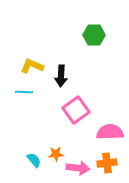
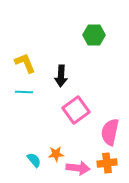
yellow L-shape: moved 7 px left, 3 px up; rotated 45 degrees clockwise
pink semicircle: rotated 76 degrees counterclockwise
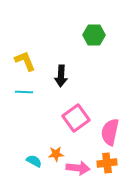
yellow L-shape: moved 2 px up
pink square: moved 8 px down
cyan semicircle: moved 1 px down; rotated 21 degrees counterclockwise
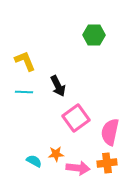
black arrow: moved 3 px left, 10 px down; rotated 30 degrees counterclockwise
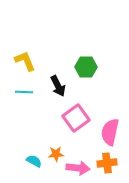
green hexagon: moved 8 px left, 32 px down
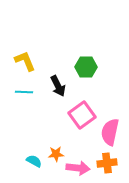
pink square: moved 6 px right, 3 px up
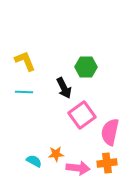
black arrow: moved 6 px right, 2 px down
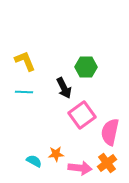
orange cross: rotated 30 degrees counterclockwise
pink arrow: moved 2 px right
